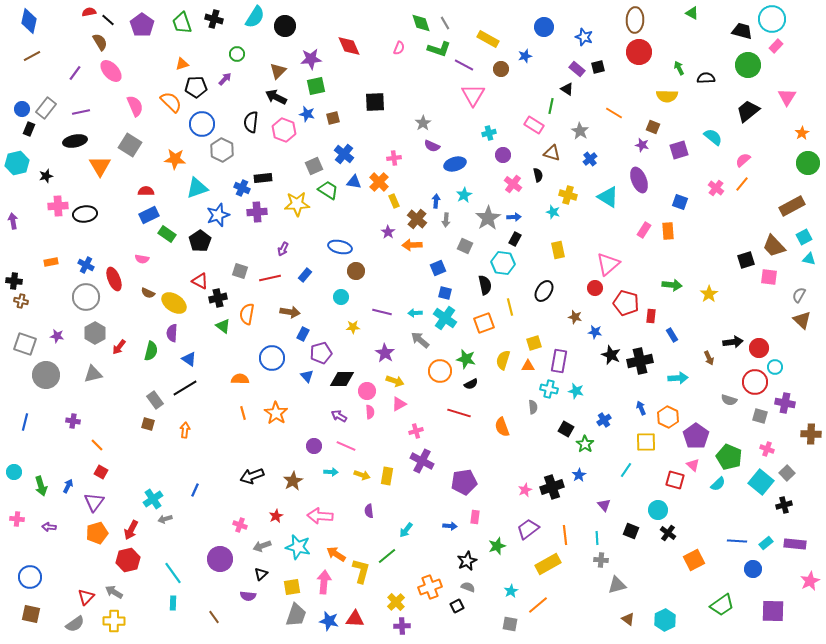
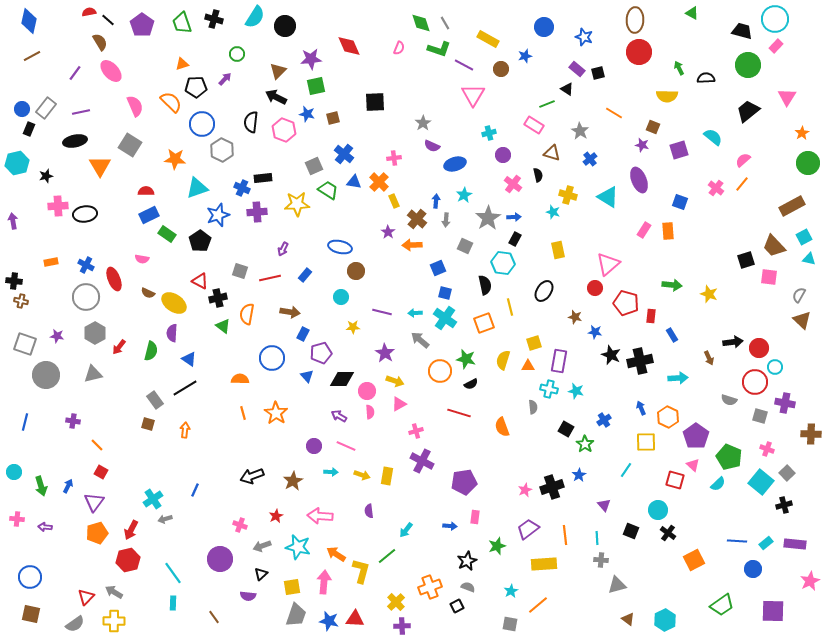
cyan circle at (772, 19): moved 3 px right
black square at (598, 67): moved 6 px down
green line at (551, 106): moved 4 px left, 2 px up; rotated 56 degrees clockwise
yellow star at (709, 294): rotated 18 degrees counterclockwise
purple arrow at (49, 527): moved 4 px left
yellow rectangle at (548, 564): moved 4 px left; rotated 25 degrees clockwise
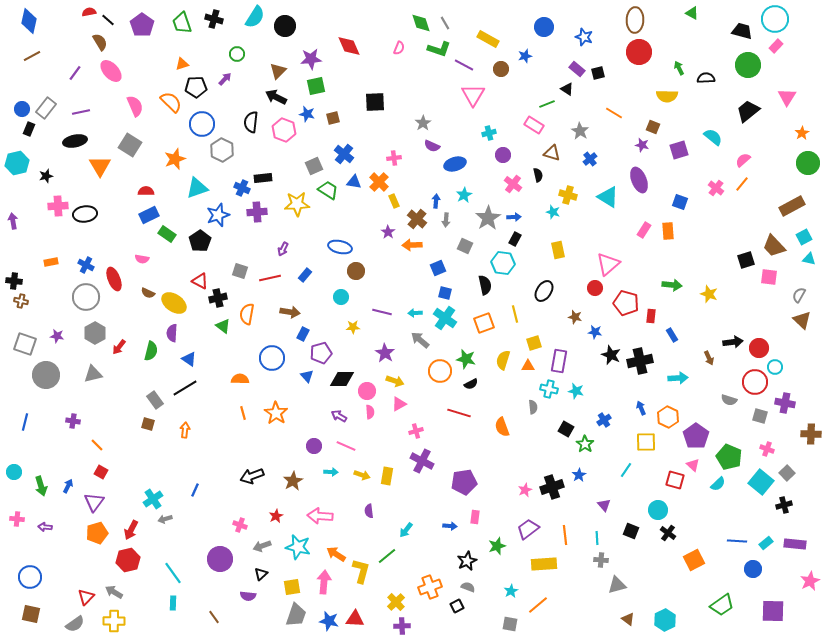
orange star at (175, 159): rotated 25 degrees counterclockwise
yellow line at (510, 307): moved 5 px right, 7 px down
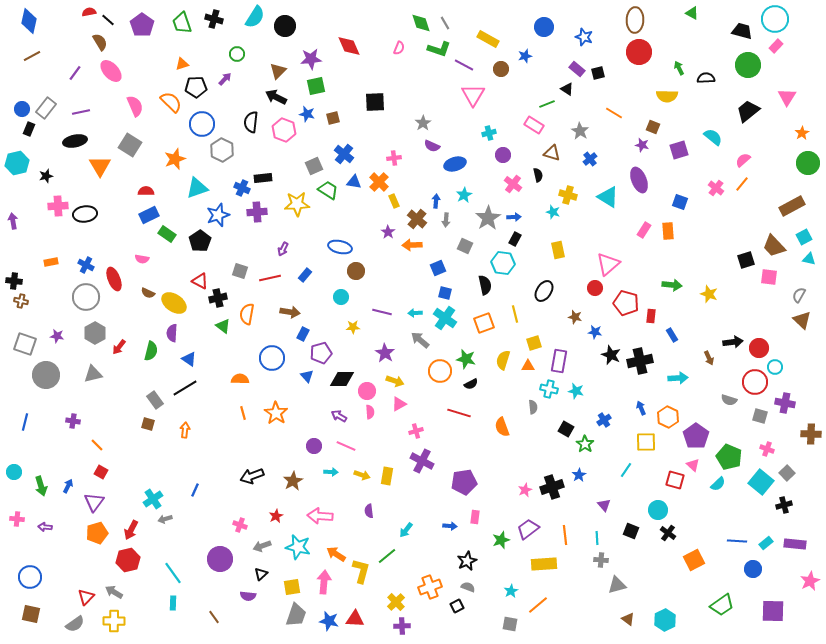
green star at (497, 546): moved 4 px right, 6 px up
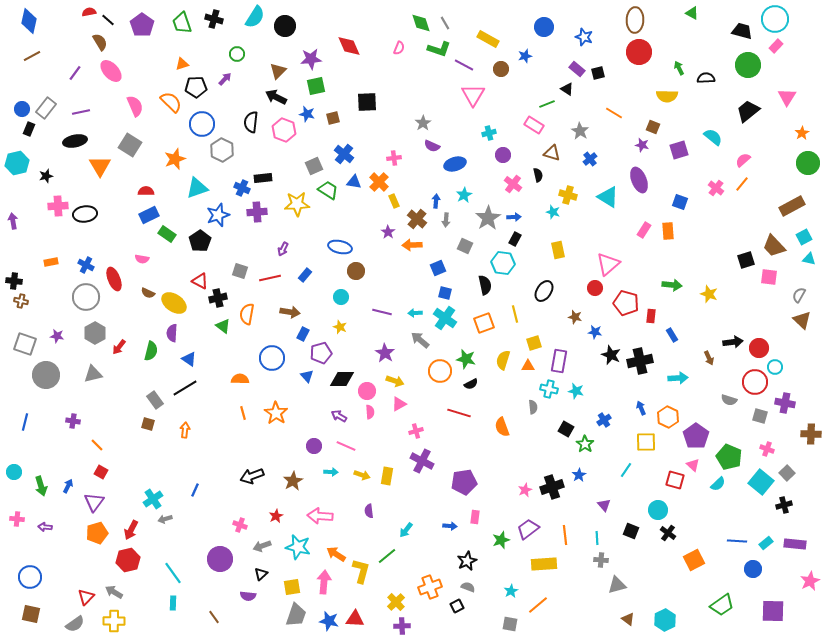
black square at (375, 102): moved 8 px left
yellow star at (353, 327): moved 13 px left; rotated 24 degrees clockwise
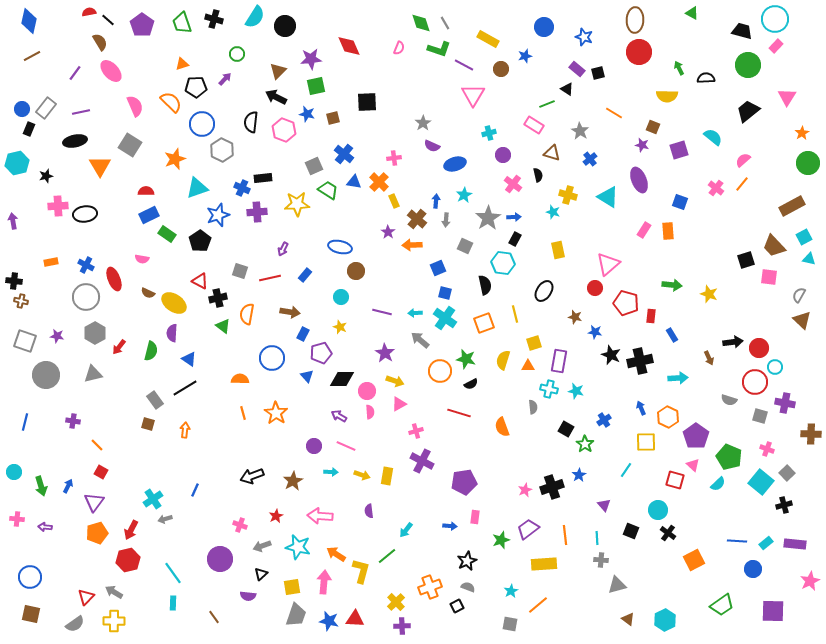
gray square at (25, 344): moved 3 px up
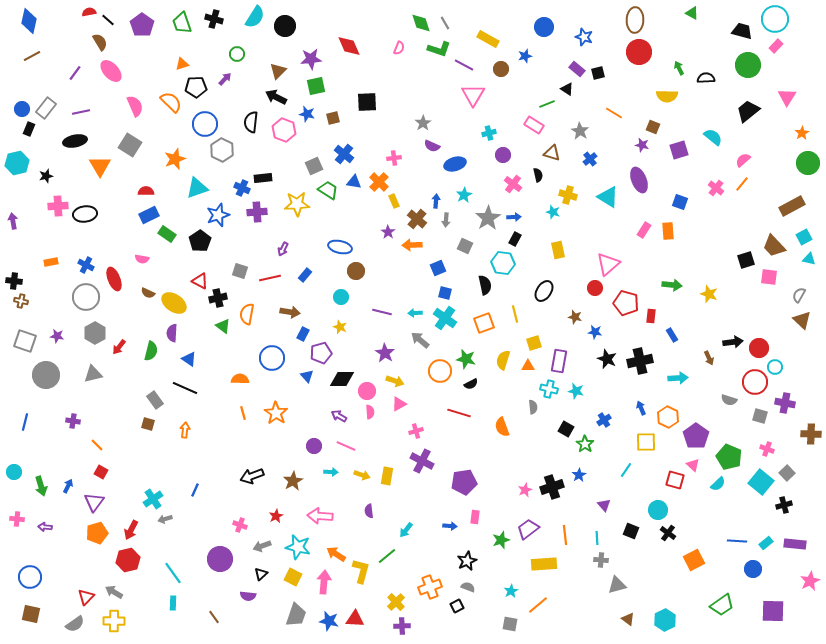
blue circle at (202, 124): moved 3 px right
black star at (611, 355): moved 4 px left, 4 px down
black line at (185, 388): rotated 55 degrees clockwise
yellow square at (292, 587): moved 1 px right, 10 px up; rotated 36 degrees clockwise
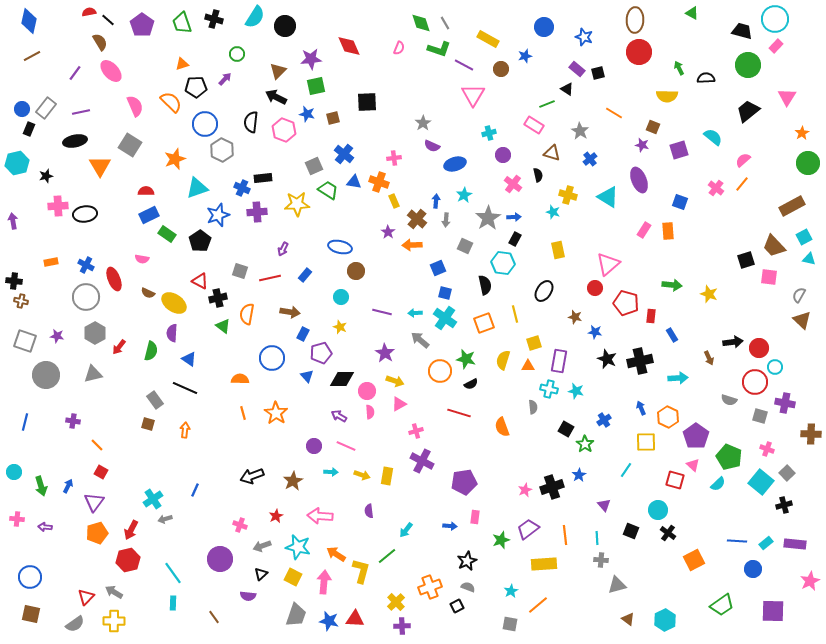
orange cross at (379, 182): rotated 24 degrees counterclockwise
